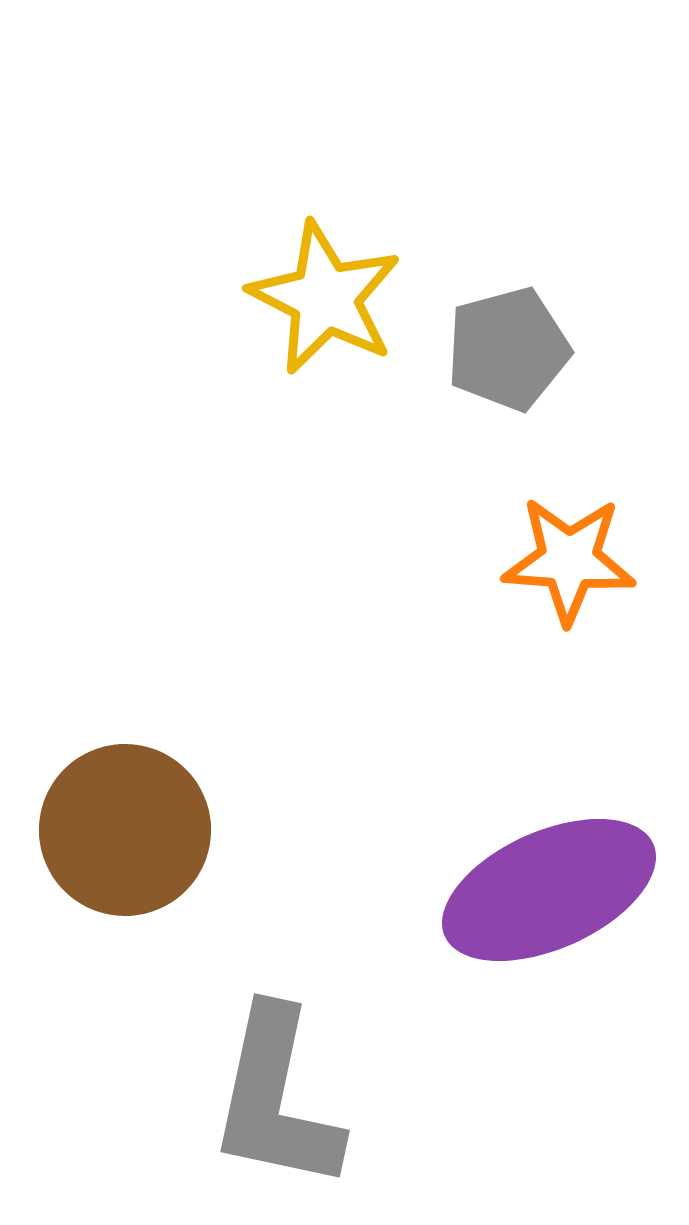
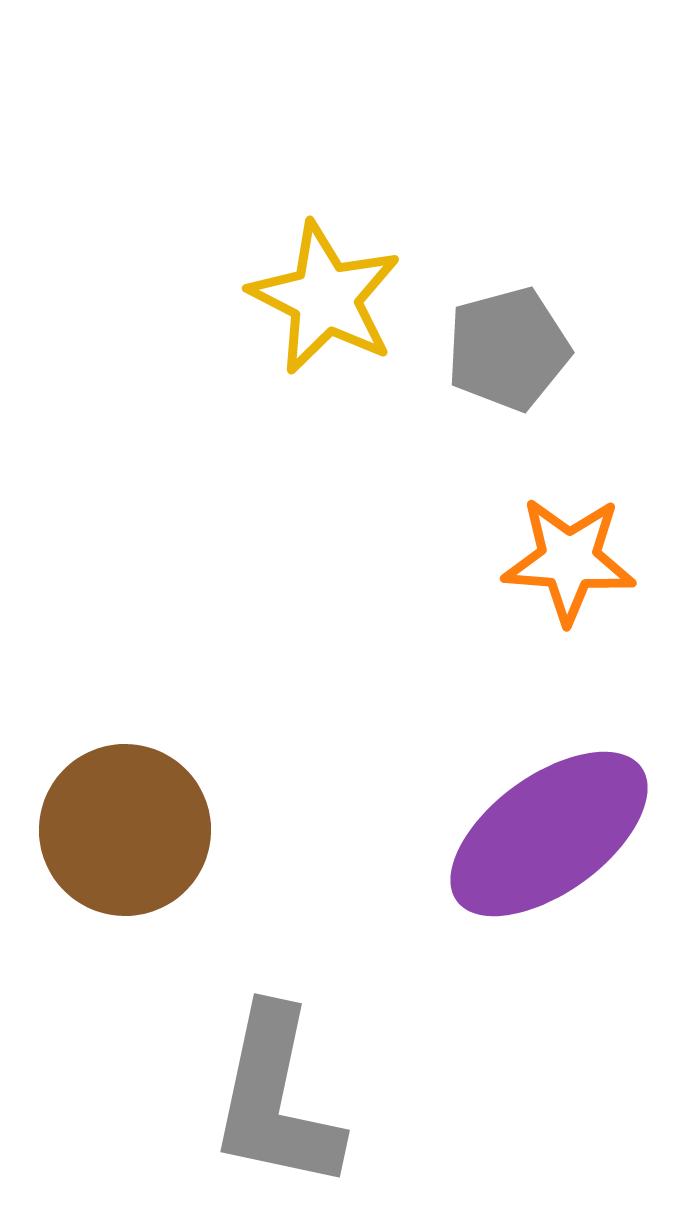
purple ellipse: moved 56 px up; rotated 12 degrees counterclockwise
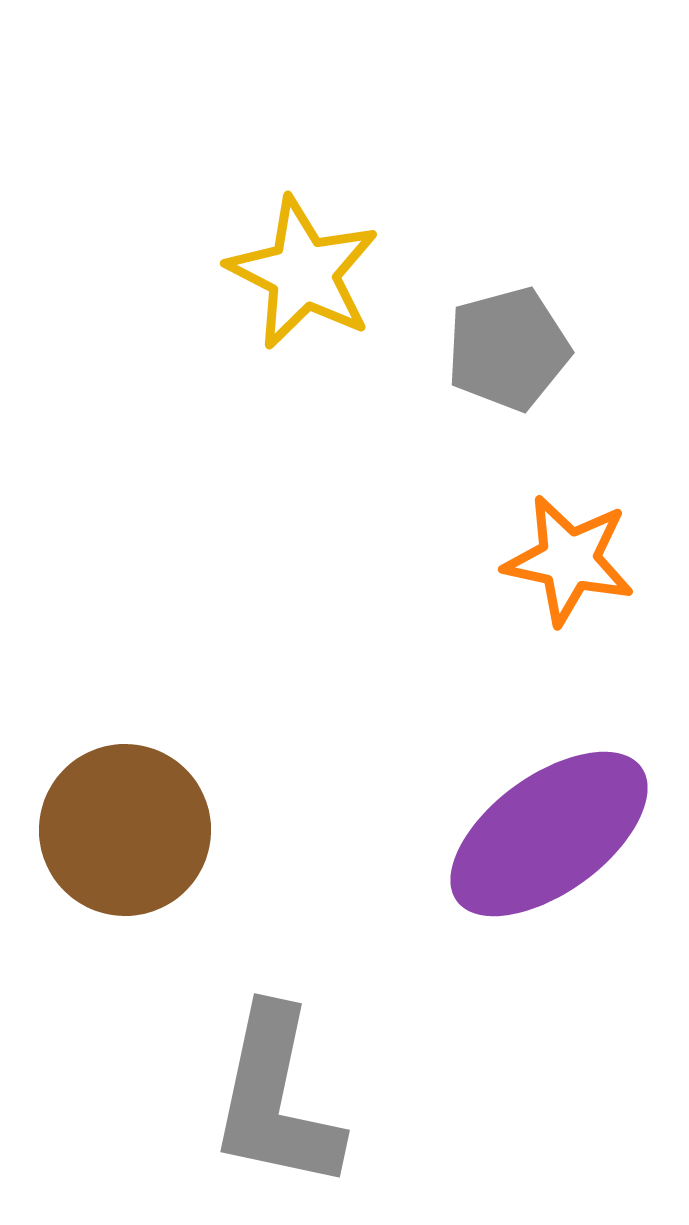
yellow star: moved 22 px left, 25 px up
orange star: rotated 8 degrees clockwise
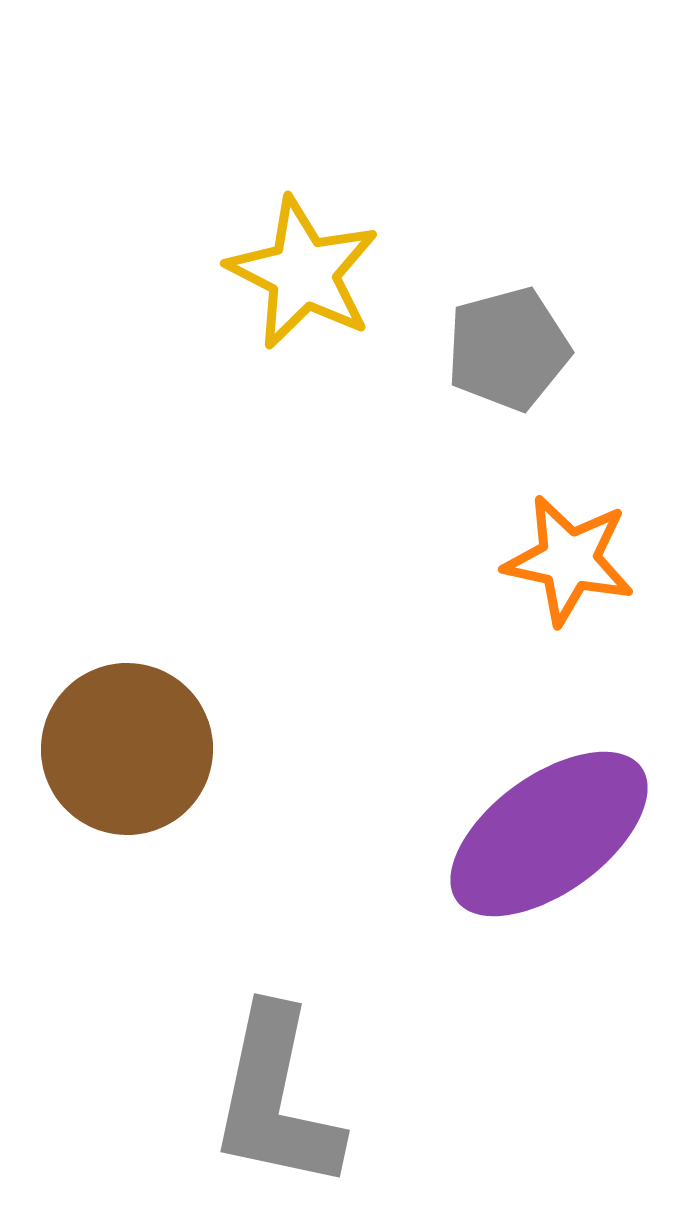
brown circle: moved 2 px right, 81 px up
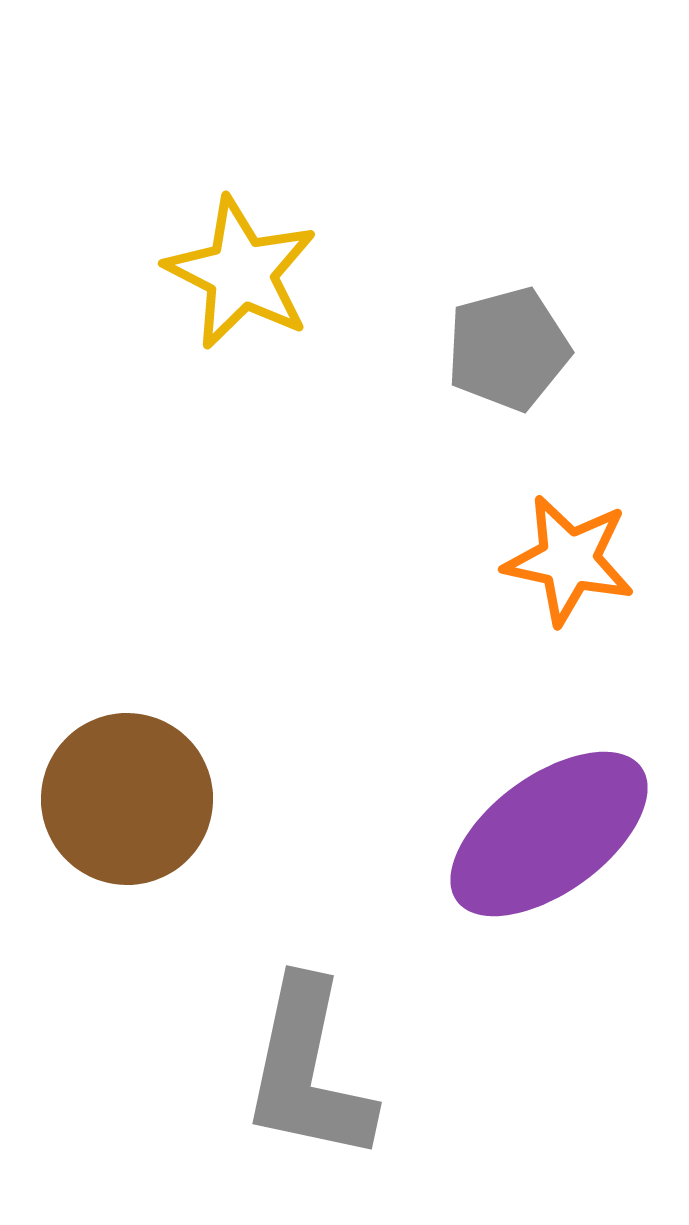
yellow star: moved 62 px left
brown circle: moved 50 px down
gray L-shape: moved 32 px right, 28 px up
